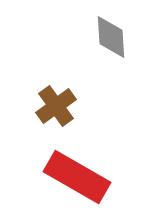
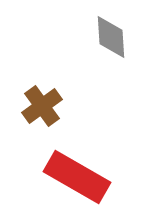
brown cross: moved 14 px left
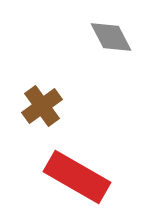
gray diamond: rotated 24 degrees counterclockwise
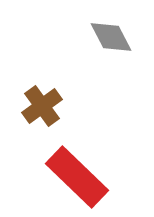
red rectangle: rotated 14 degrees clockwise
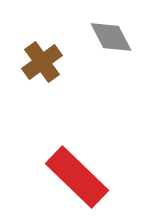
brown cross: moved 44 px up
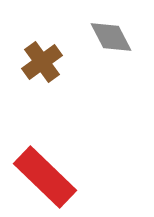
red rectangle: moved 32 px left
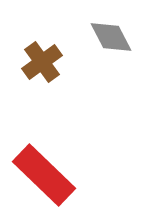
red rectangle: moved 1 px left, 2 px up
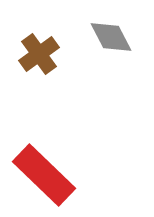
brown cross: moved 3 px left, 8 px up
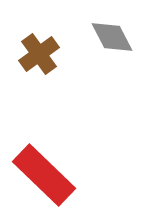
gray diamond: moved 1 px right
